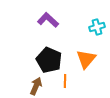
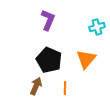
purple L-shape: rotated 70 degrees clockwise
orange line: moved 7 px down
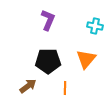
cyan cross: moved 2 px left, 1 px up; rotated 28 degrees clockwise
black pentagon: moved 1 px left, 1 px down; rotated 25 degrees counterclockwise
brown arrow: moved 8 px left; rotated 30 degrees clockwise
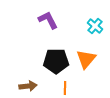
purple L-shape: rotated 50 degrees counterclockwise
cyan cross: rotated 28 degrees clockwise
black pentagon: moved 8 px right
brown arrow: rotated 30 degrees clockwise
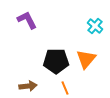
purple L-shape: moved 21 px left
orange line: rotated 24 degrees counterclockwise
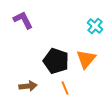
purple L-shape: moved 4 px left
black pentagon: rotated 20 degrees clockwise
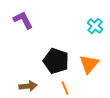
orange triangle: moved 3 px right, 5 px down
